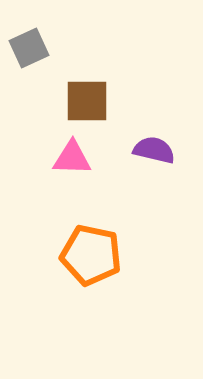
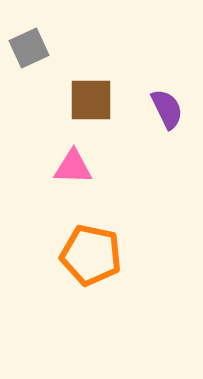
brown square: moved 4 px right, 1 px up
purple semicircle: moved 13 px right, 41 px up; rotated 51 degrees clockwise
pink triangle: moved 1 px right, 9 px down
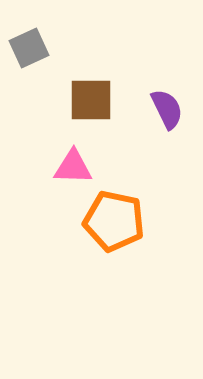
orange pentagon: moved 23 px right, 34 px up
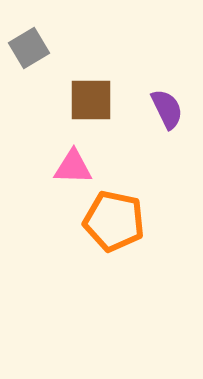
gray square: rotated 6 degrees counterclockwise
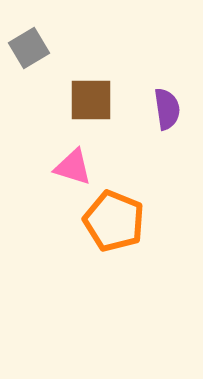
purple semicircle: rotated 18 degrees clockwise
pink triangle: rotated 15 degrees clockwise
orange pentagon: rotated 10 degrees clockwise
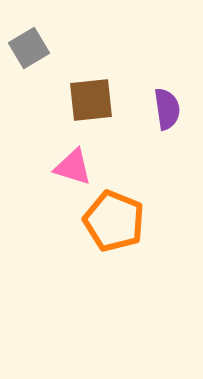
brown square: rotated 6 degrees counterclockwise
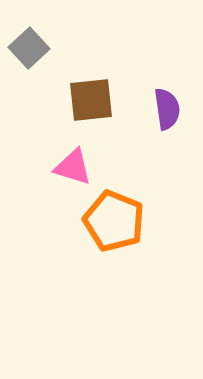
gray square: rotated 12 degrees counterclockwise
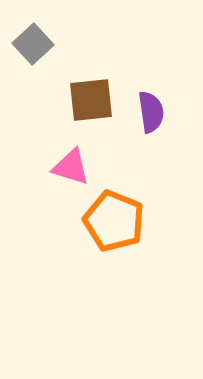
gray square: moved 4 px right, 4 px up
purple semicircle: moved 16 px left, 3 px down
pink triangle: moved 2 px left
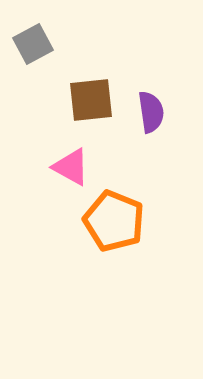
gray square: rotated 15 degrees clockwise
pink triangle: rotated 12 degrees clockwise
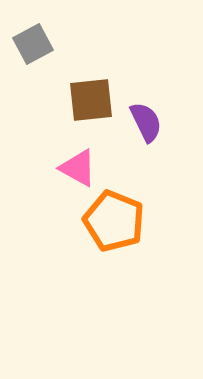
purple semicircle: moved 5 px left, 10 px down; rotated 18 degrees counterclockwise
pink triangle: moved 7 px right, 1 px down
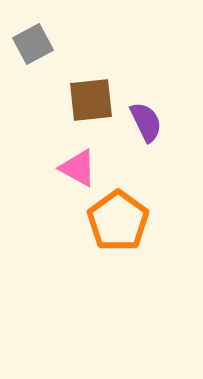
orange pentagon: moved 4 px right; rotated 14 degrees clockwise
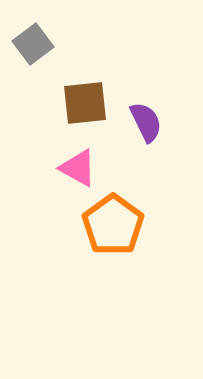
gray square: rotated 9 degrees counterclockwise
brown square: moved 6 px left, 3 px down
orange pentagon: moved 5 px left, 4 px down
